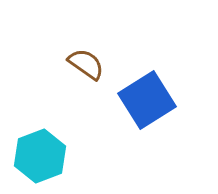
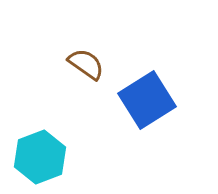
cyan hexagon: moved 1 px down
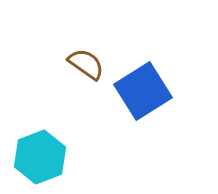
blue square: moved 4 px left, 9 px up
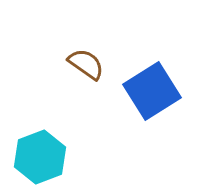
blue square: moved 9 px right
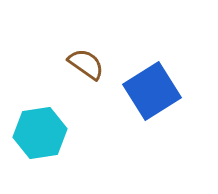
cyan hexagon: moved 24 px up; rotated 12 degrees clockwise
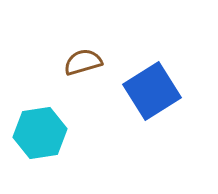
brown semicircle: moved 3 px left, 2 px up; rotated 51 degrees counterclockwise
